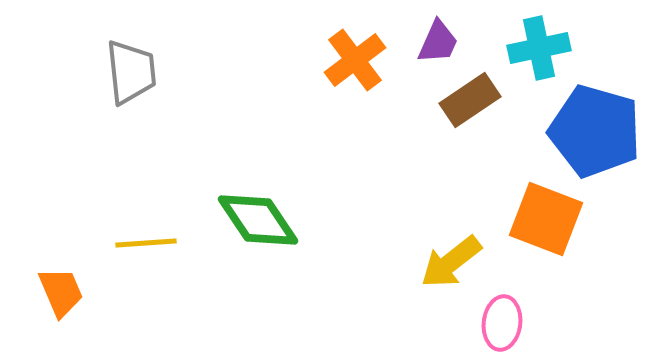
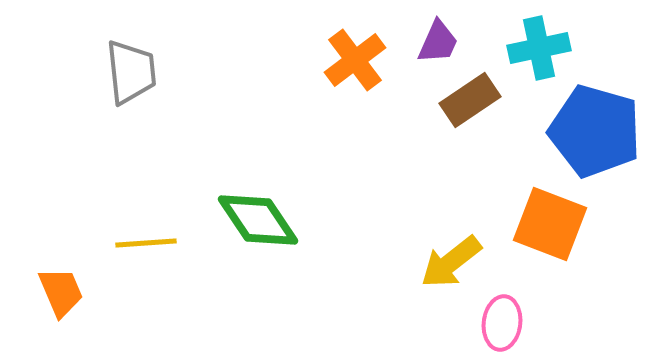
orange square: moved 4 px right, 5 px down
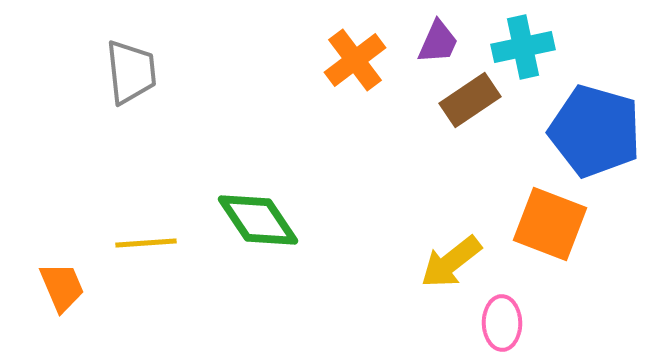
cyan cross: moved 16 px left, 1 px up
orange trapezoid: moved 1 px right, 5 px up
pink ellipse: rotated 8 degrees counterclockwise
